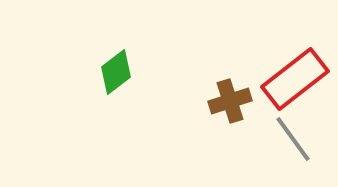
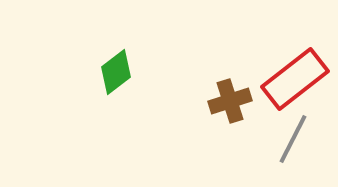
gray line: rotated 63 degrees clockwise
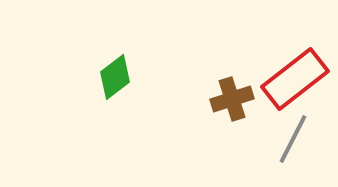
green diamond: moved 1 px left, 5 px down
brown cross: moved 2 px right, 2 px up
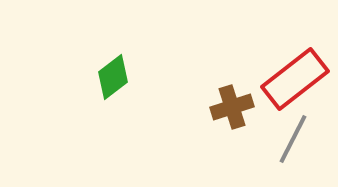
green diamond: moved 2 px left
brown cross: moved 8 px down
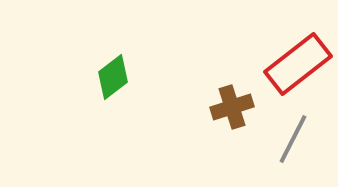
red rectangle: moved 3 px right, 15 px up
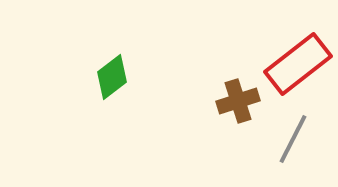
green diamond: moved 1 px left
brown cross: moved 6 px right, 6 px up
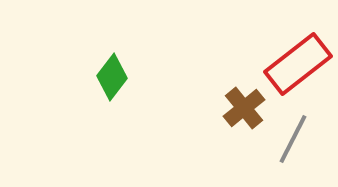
green diamond: rotated 15 degrees counterclockwise
brown cross: moved 6 px right, 7 px down; rotated 21 degrees counterclockwise
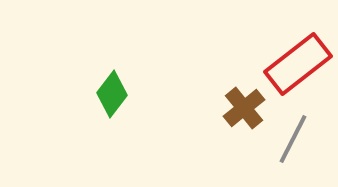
green diamond: moved 17 px down
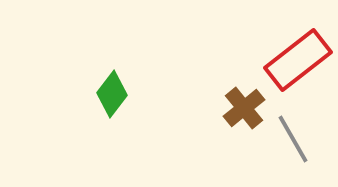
red rectangle: moved 4 px up
gray line: rotated 57 degrees counterclockwise
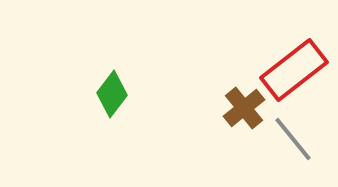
red rectangle: moved 4 px left, 10 px down
gray line: rotated 9 degrees counterclockwise
